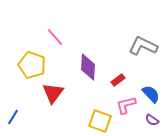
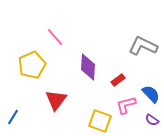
yellow pentagon: rotated 28 degrees clockwise
red triangle: moved 3 px right, 7 px down
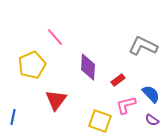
blue line: rotated 21 degrees counterclockwise
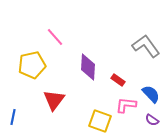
gray L-shape: moved 3 px right; rotated 28 degrees clockwise
yellow pentagon: rotated 12 degrees clockwise
red rectangle: rotated 72 degrees clockwise
red triangle: moved 2 px left
pink L-shape: rotated 20 degrees clockwise
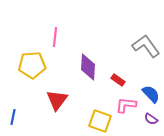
pink line: rotated 48 degrees clockwise
yellow pentagon: rotated 8 degrees clockwise
red triangle: moved 3 px right
purple semicircle: moved 1 px left, 1 px up
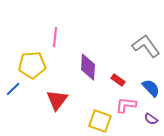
blue semicircle: moved 6 px up
blue line: moved 28 px up; rotated 35 degrees clockwise
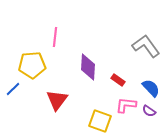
purple semicircle: moved 2 px left, 8 px up
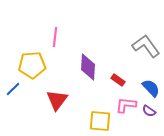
yellow square: rotated 15 degrees counterclockwise
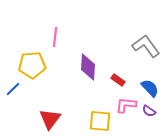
blue semicircle: moved 1 px left
red triangle: moved 7 px left, 19 px down
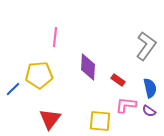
gray L-shape: rotated 72 degrees clockwise
yellow pentagon: moved 7 px right, 10 px down
blue semicircle: rotated 30 degrees clockwise
